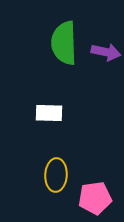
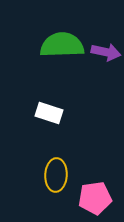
green semicircle: moved 2 px left, 2 px down; rotated 90 degrees clockwise
white rectangle: rotated 16 degrees clockwise
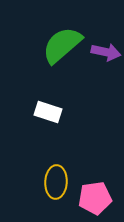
green semicircle: rotated 39 degrees counterclockwise
white rectangle: moved 1 px left, 1 px up
yellow ellipse: moved 7 px down
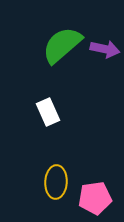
purple arrow: moved 1 px left, 3 px up
white rectangle: rotated 48 degrees clockwise
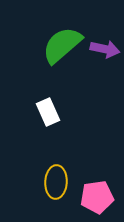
pink pentagon: moved 2 px right, 1 px up
